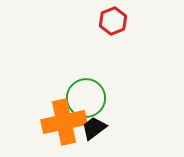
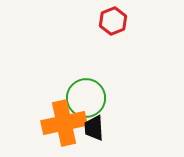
orange cross: moved 1 px down
black trapezoid: rotated 56 degrees counterclockwise
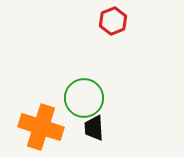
green circle: moved 2 px left
orange cross: moved 23 px left, 4 px down; rotated 30 degrees clockwise
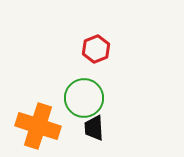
red hexagon: moved 17 px left, 28 px down
orange cross: moved 3 px left, 1 px up
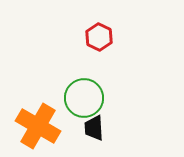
red hexagon: moved 3 px right, 12 px up; rotated 12 degrees counterclockwise
orange cross: rotated 12 degrees clockwise
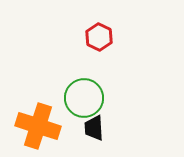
orange cross: rotated 12 degrees counterclockwise
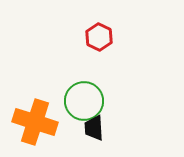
green circle: moved 3 px down
orange cross: moved 3 px left, 4 px up
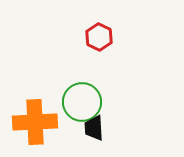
green circle: moved 2 px left, 1 px down
orange cross: rotated 21 degrees counterclockwise
